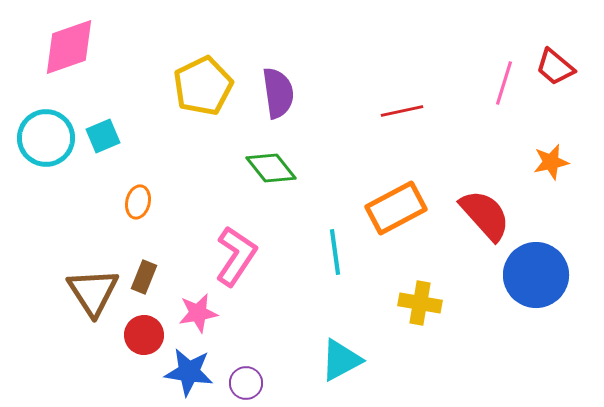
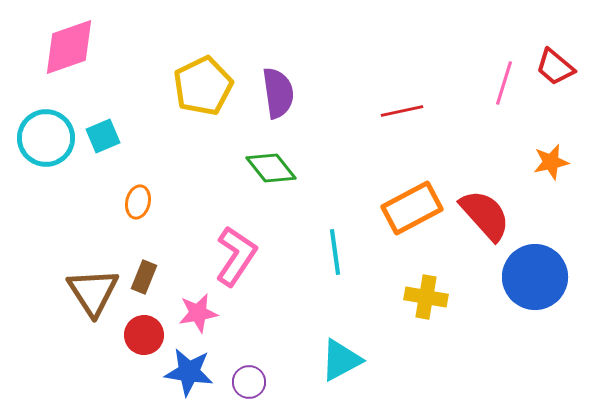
orange rectangle: moved 16 px right
blue circle: moved 1 px left, 2 px down
yellow cross: moved 6 px right, 6 px up
purple circle: moved 3 px right, 1 px up
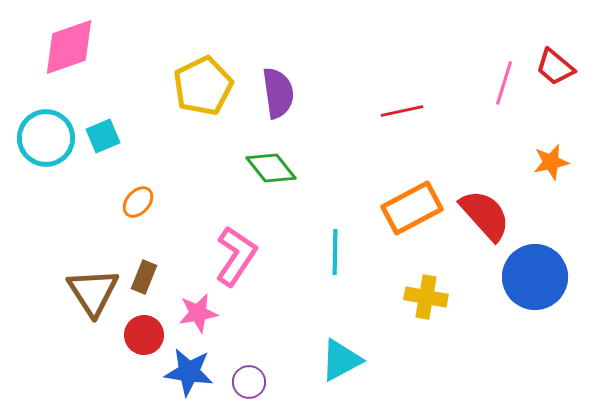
orange ellipse: rotated 28 degrees clockwise
cyan line: rotated 9 degrees clockwise
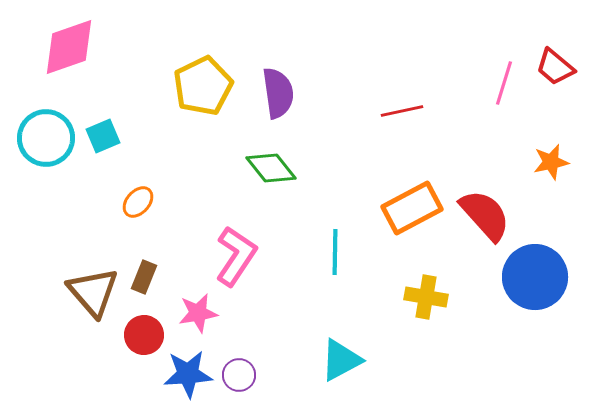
brown triangle: rotated 8 degrees counterclockwise
blue star: moved 1 px left, 2 px down; rotated 12 degrees counterclockwise
purple circle: moved 10 px left, 7 px up
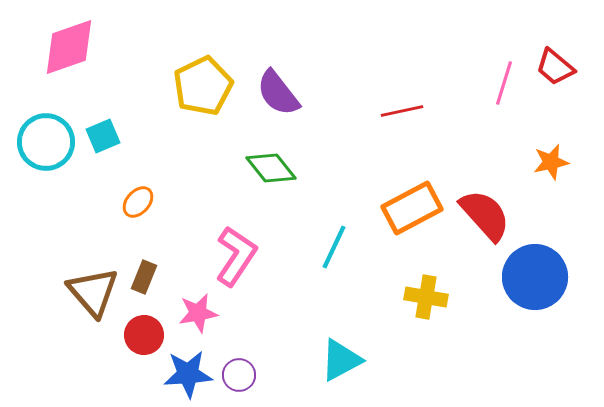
purple semicircle: rotated 150 degrees clockwise
cyan circle: moved 4 px down
cyan line: moved 1 px left, 5 px up; rotated 24 degrees clockwise
